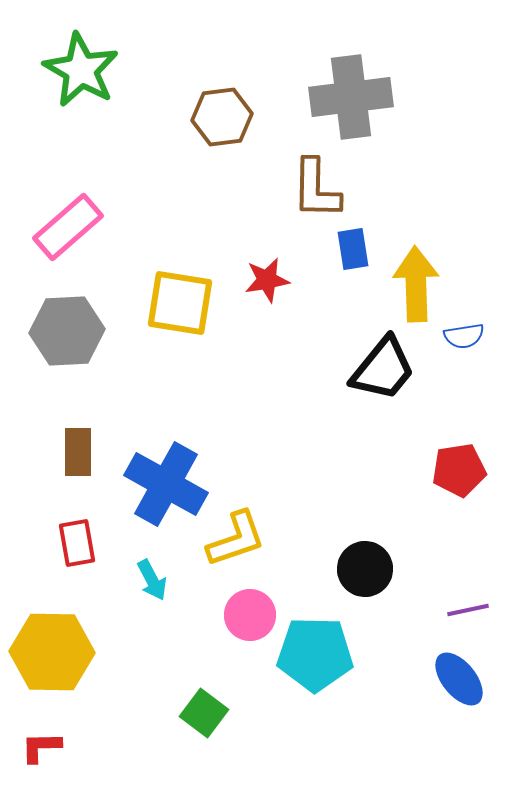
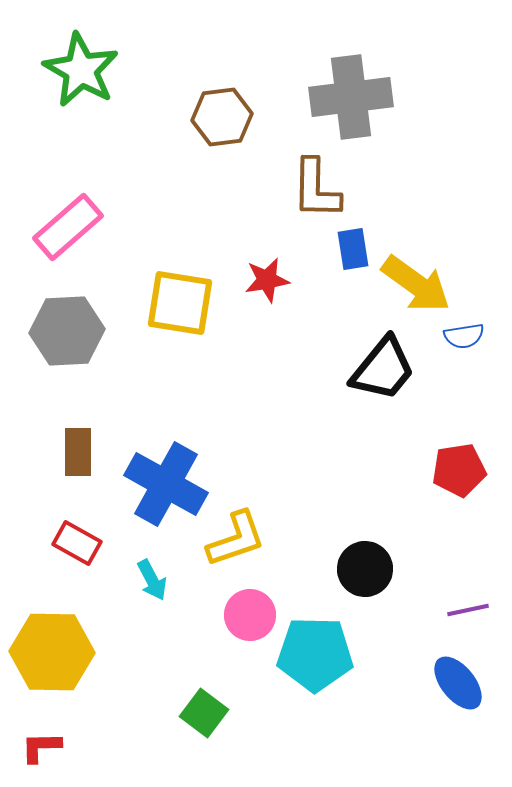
yellow arrow: rotated 128 degrees clockwise
red rectangle: rotated 51 degrees counterclockwise
blue ellipse: moved 1 px left, 4 px down
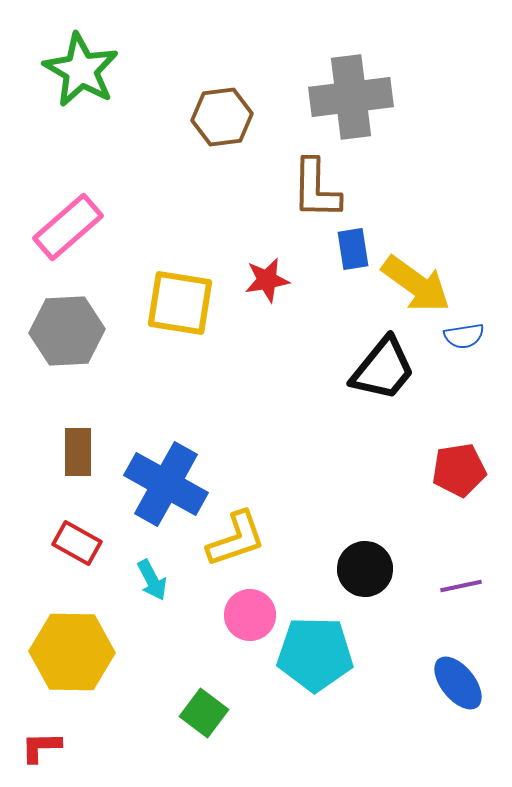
purple line: moved 7 px left, 24 px up
yellow hexagon: moved 20 px right
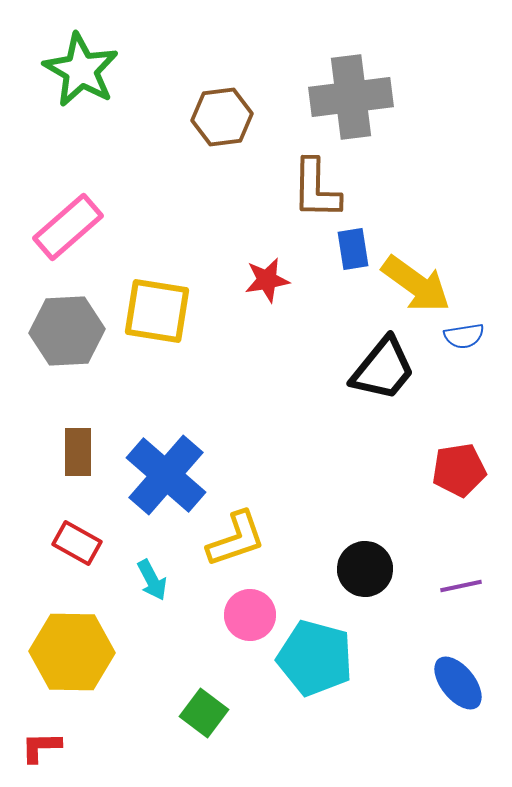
yellow square: moved 23 px left, 8 px down
blue cross: moved 9 px up; rotated 12 degrees clockwise
cyan pentagon: moved 4 px down; rotated 14 degrees clockwise
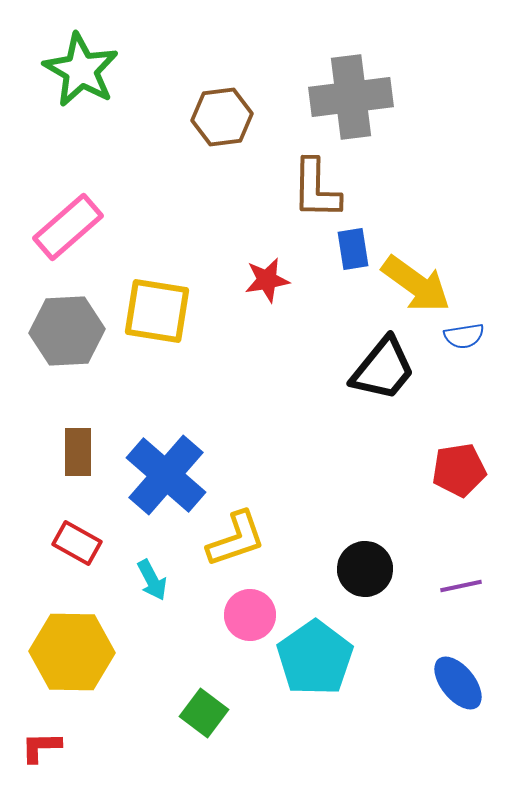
cyan pentagon: rotated 22 degrees clockwise
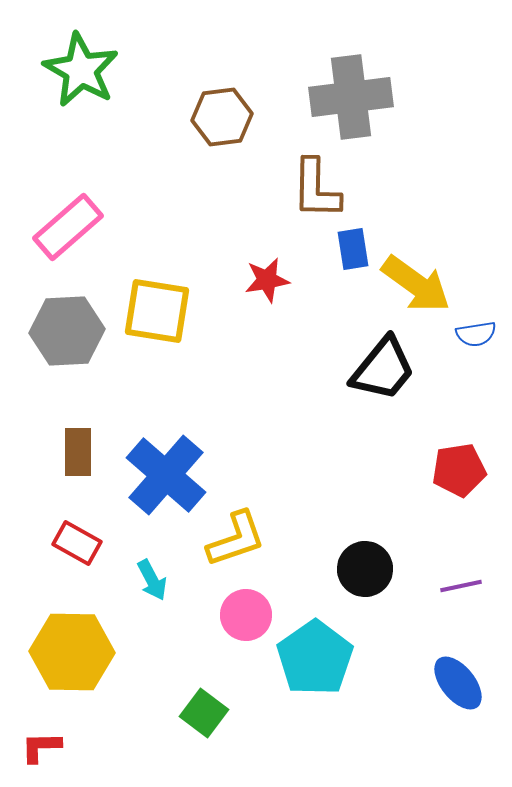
blue semicircle: moved 12 px right, 2 px up
pink circle: moved 4 px left
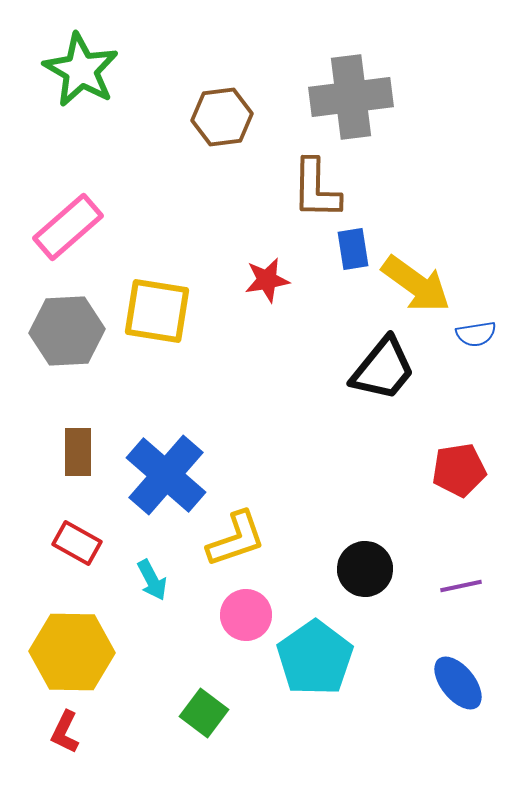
red L-shape: moved 24 px right, 15 px up; rotated 63 degrees counterclockwise
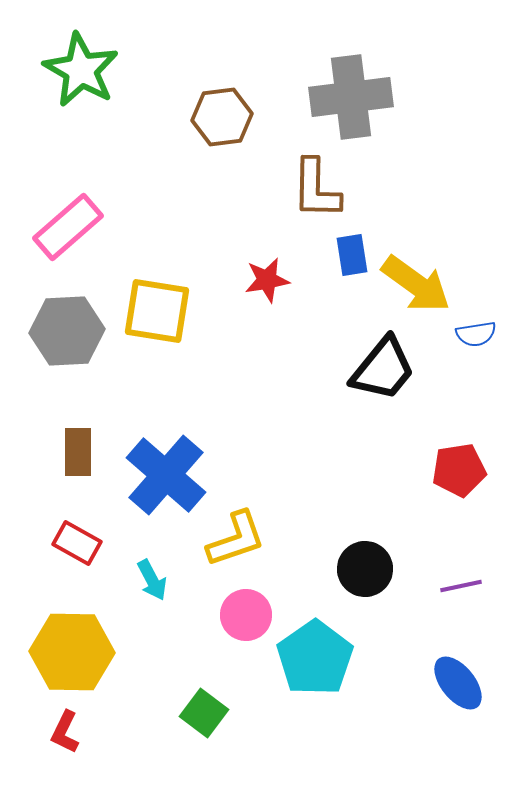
blue rectangle: moved 1 px left, 6 px down
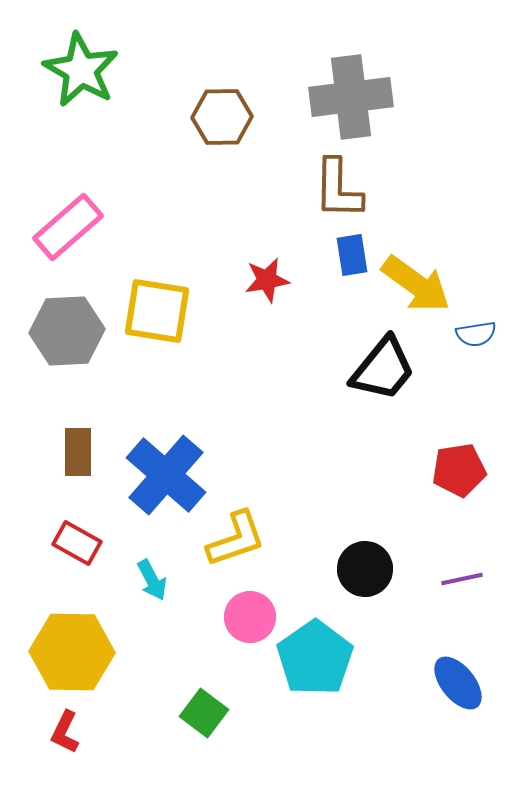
brown hexagon: rotated 6 degrees clockwise
brown L-shape: moved 22 px right
purple line: moved 1 px right, 7 px up
pink circle: moved 4 px right, 2 px down
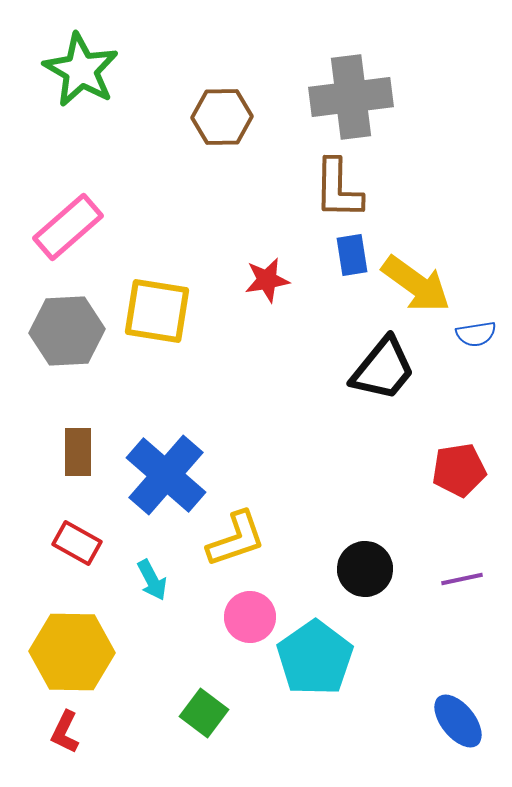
blue ellipse: moved 38 px down
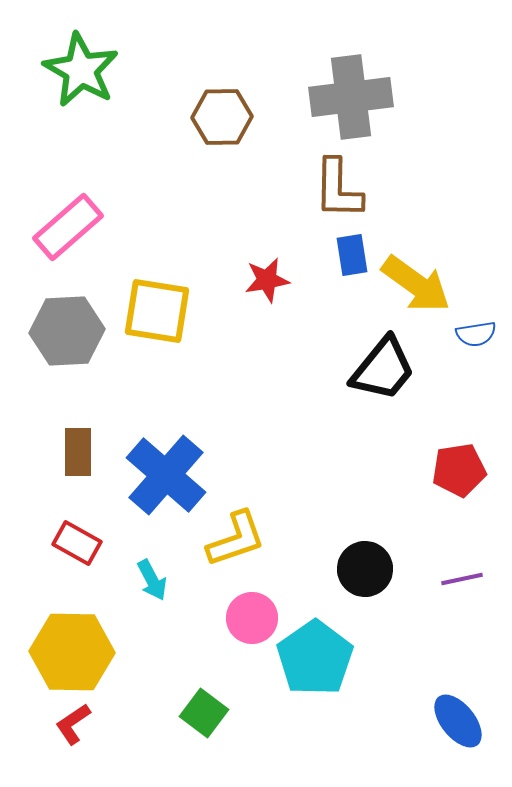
pink circle: moved 2 px right, 1 px down
red L-shape: moved 8 px right, 8 px up; rotated 30 degrees clockwise
